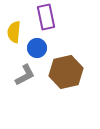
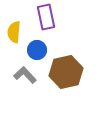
blue circle: moved 2 px down
gray L-shape: rotated 105 degrees counterclockwise
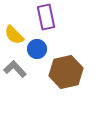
yellow semicircle: moved 3 px down; rotated 50 degrees counterclockwise
blue circle: moved 1 px up
gray L-shape: moved 10 px left, 6 px up
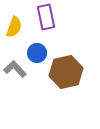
yellow semicircle: moved 8 px up; rotated 115 degrees counterclockwise
blue circle: moved 4 px down
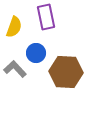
blue circle: moved 1 px left
brown hexagon: rotated 16 degrees clockwise
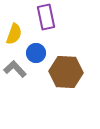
yellow semicircle: moved 7 px down
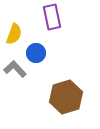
purple rectangle: moved 6 px right
brown hexagon: moved 25 px down; rotated 20 degrees counterclockwise
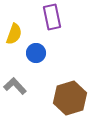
gray L-shape: moved 17 px down
brown hexagon: moved 4 px right, 1 px down
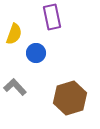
gray L-shape: moved 1 px down
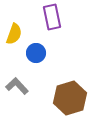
gray L-shape: moved 2 px right, 1 px up
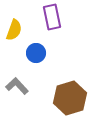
yellow semicircle: moved 4 px up
